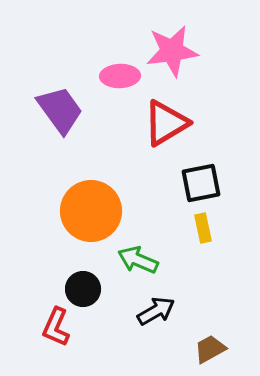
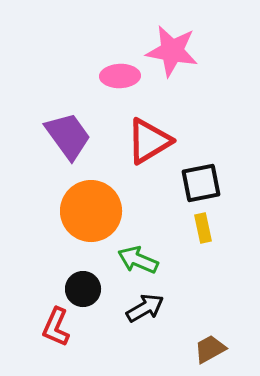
pink star: rotated 18 degrees clockwise
purple trapezoid: moved 8 px right, 26 px down
red triangle: moved 17 px left, 18 px down
black arrow: moved 11 px left, 3 px up
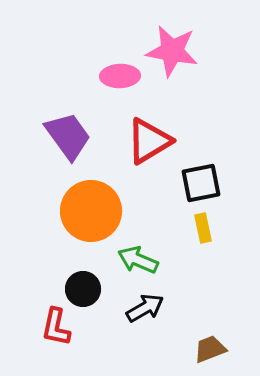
red L-shape: rotated 12 degrees counterclockwise
brown trapezoid: rotated 8 degrees clockwise
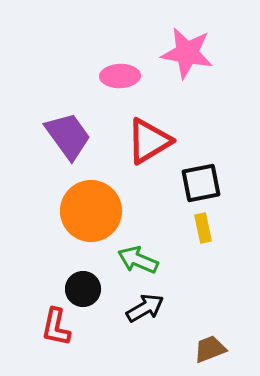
pink star: moved 15 px right, 2 px down
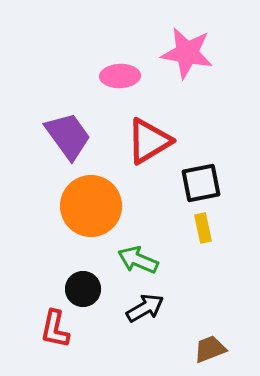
orange circle: moved 5 px up
red L-shape: moved 1 px left, 2 px down
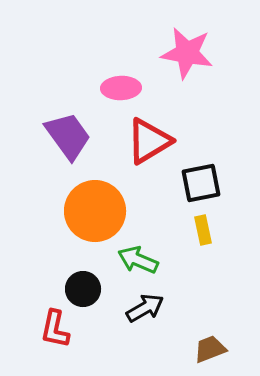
pink ellipse: moved 1 px right, 12 px down
orange circle: moved 4 px right, 5 px down
yellow rectangle: moved 2 px down
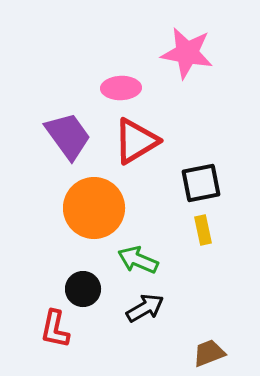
red triangle: moved 13 px left
orange circle: moved 1 px left, 3 px up
brown trapezoid: moved 1 px left, 4 px down
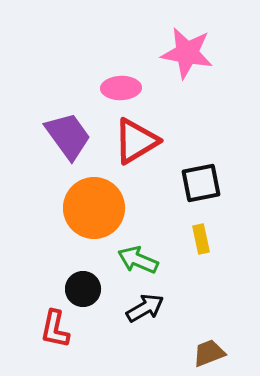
yellow rectangle: moved 2 px left, 9 px down
